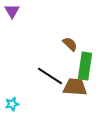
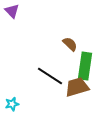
purple triangle: rotated 14 degrees counterclockwise
brown trapezoid: moved 2 px right; rotated 20 degrees counterclockwise
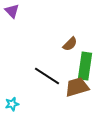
brown semicircle: rotated 91 degrees clockwise
black line: moved 3 px left
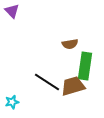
brown semicircle: rotated 35 degrees clockwise
black line: moved 6 px down
brown trapezoid: moved 4 px left, 1 px up
cyan star: moved 2 px up
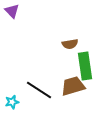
green rectangle: rotated 16 degrees counterclockwise
black line: moved 8 px left, 8 px down
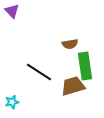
black line: moved 18 px up
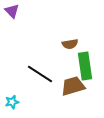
black line: moved 1 px right, 2 px down
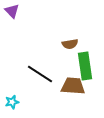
brown trapezoid: rotated 20 degrees clockwise
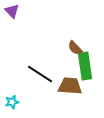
brown semicircle: moved 5 px right, 4 px down; rotated 56 degrees clockwise
brown trapezoid: moved 3 px left
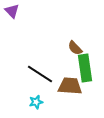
green rectangle: moved 2 px down
cyan star: moved 24 px right
